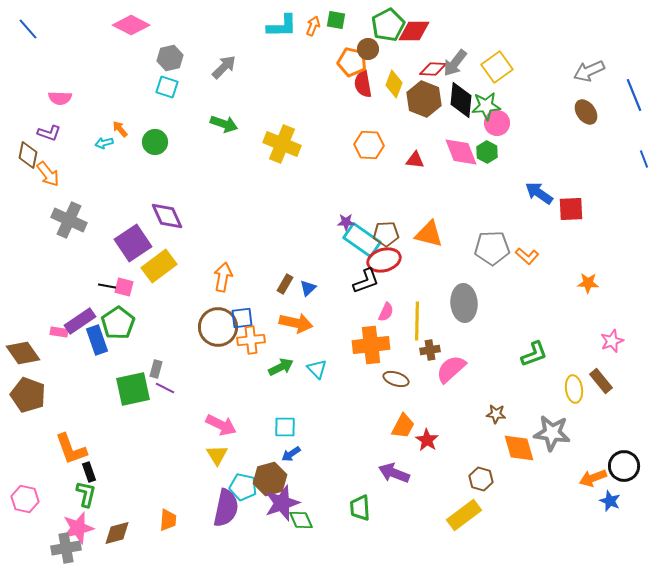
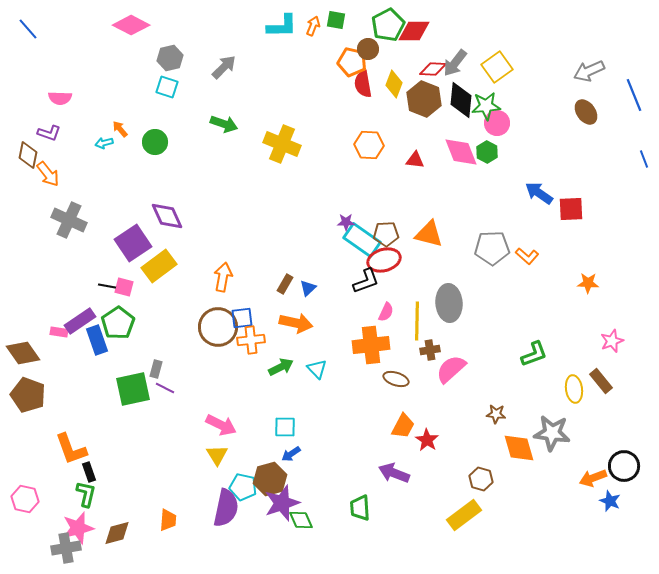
gray ellipse at (464, 303): moved 15 px left
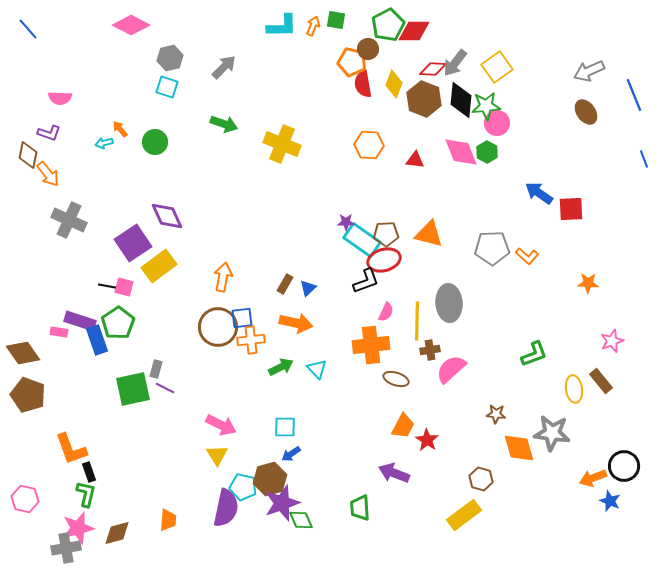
purple rectangle at (80, 321): rotated 52 degrees clockwise
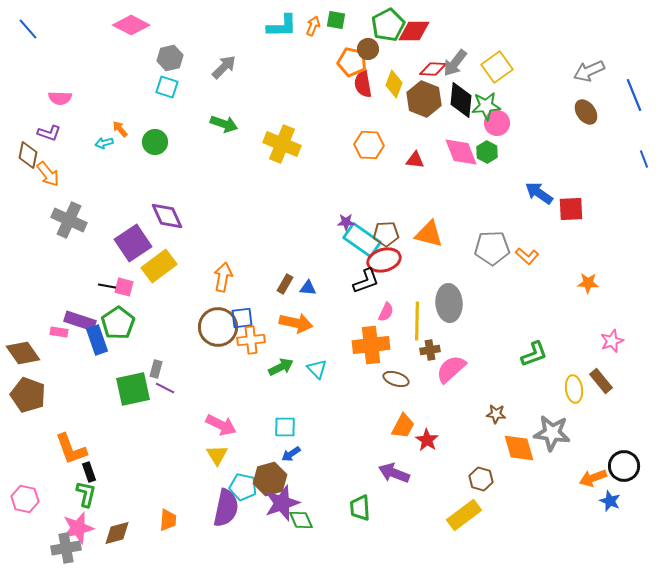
blue triangle at (308, 288): rotated 48 degrees clockwise
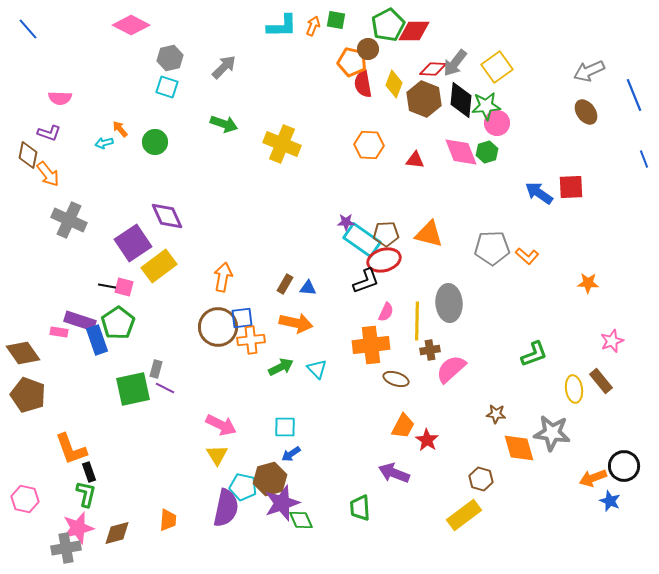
green hexagon at (487, 152): rotated 15 degrees clockwise
red square at (571, 209): moved 22 px up
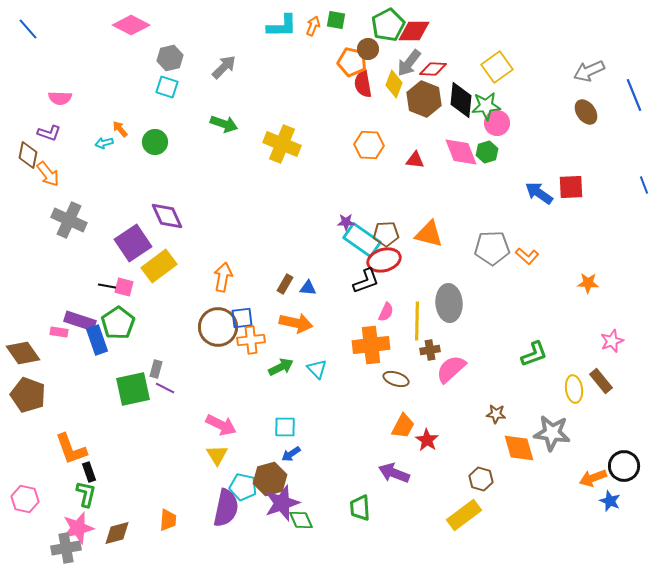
gray arrow at (455, 63): moved 46 px left
blue line at (644, 159): moved 26 px down
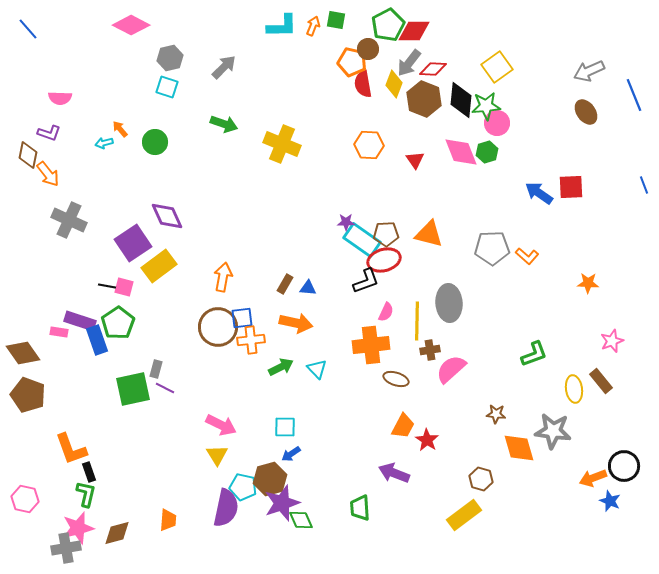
red triangle at (415, 160): rotated 48 degrees clockwise
gray star at (552, 433): moved 1 px right, 2 px up
